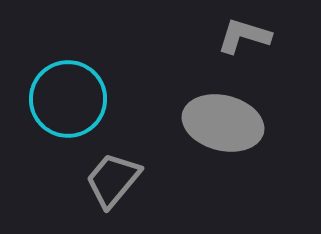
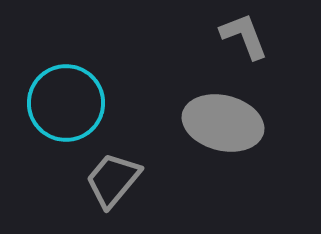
gray L-shape: rotated 52 degrees clockwise
cyan circle: moved 2 px left, 4 px down
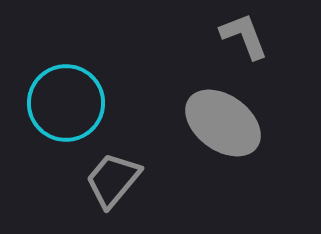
gray ellipse: rotated 22 degrees clockwise
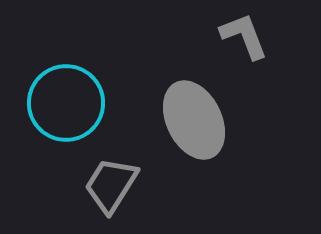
gray ellipse: moved 29 px left, 3 px up; rotated 28 degrees clockwise
gray trapezoid: moved 2 px left, 5 px down; rotated 8 degrees counterclockwise
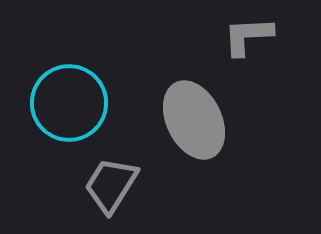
gray L-shape: moved 4 px right; rotated 72 degrees counterclockwise
cyan circle: moved 3 px right
